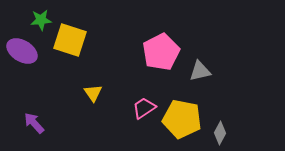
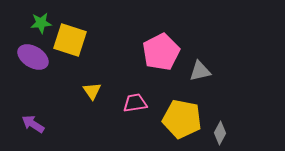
green star: moved 3 px down
purple ellipse: moved 11 px right, 6 px down
yellow triangle: moved 1 px left, 2 px up
pink trapezoid: moved 9 px left, 5 px up; rotated 25 degrees clockwise
purple arrow: moved 1 px left, 1 px down; rotated 15 degrees counterclockwise
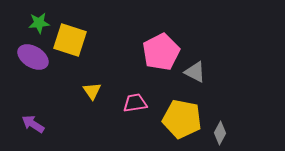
green star: moved 2 px left
gray triangle: moved 5 px left, 1 px down; rotated 40 degrees clockwise
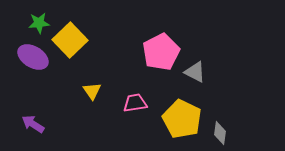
yellow square: rotated 28 degrees clockwise
yellow pentagon: rotated 15 degrees clockwise
gray diamond: rotated 20 degrees counterclockwise
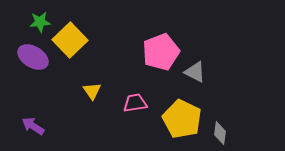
green star: moved 1 px right, 1 px up
pink pentagon: rotated 6 degrees clockwise
purple arrow: moved 2 px down
